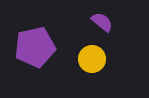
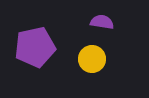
purple semicircle: rotated 30 degrees counterclockwise
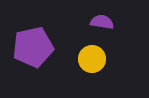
purple pentagon: moved 2 px left
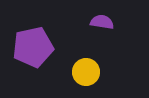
yellow circle: moved 6 px left, 13 px down
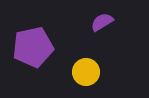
purple semicircle: rotated 40 degrees counterclockwise
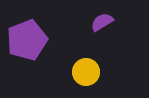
purple pentagon: moved 6 px left, 7 px up; rotated 9 degrees counterclockwise
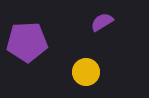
purple pentagon: moved 2 px down; rotated 18 degrees clockwise
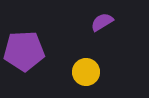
purple pentagon: moved 3 px left, 9 px down
